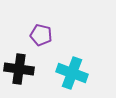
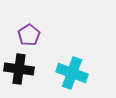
purple pentagon: moved 12 px left; rotated 25 degrees clockwise
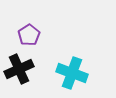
black cross: rotated 32 degrees counterclockwise
